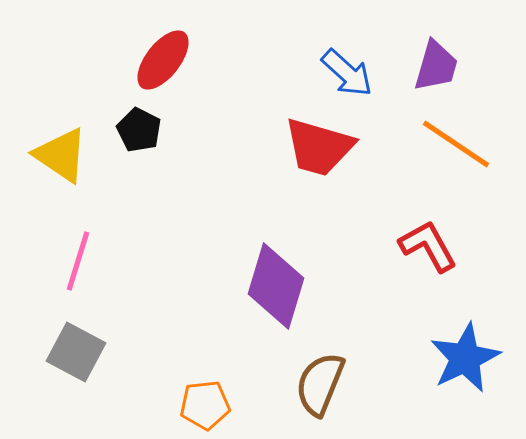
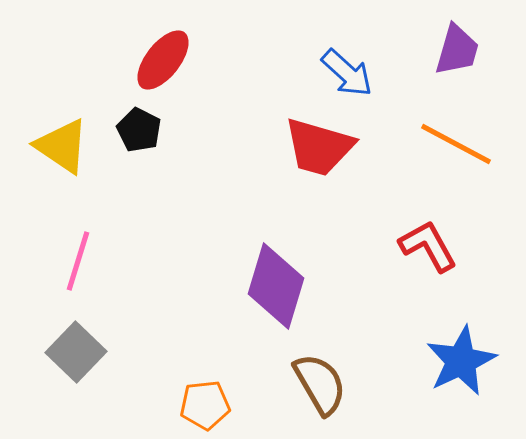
purple trapezoid: moved 21 px right, 16 px up
orange line: rotated 6 degrees counterclockwise
yellow triangle: moved 1 px right, 9 px up
gray square: rotated 16 degrees clockwise
blue star: moved 4 px left, 3 px down
brown semicircle: rotated 128 degrees clockwise
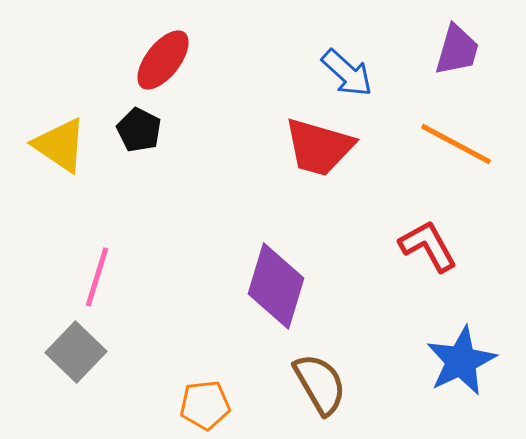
yellow triangle: moved 2 px left, 1 px up
pink line: moved 19 px right, 16 px down
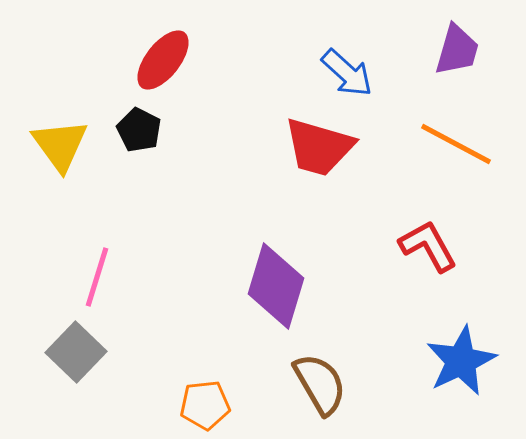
yellow triangle: rotated 20 degrees clockwise
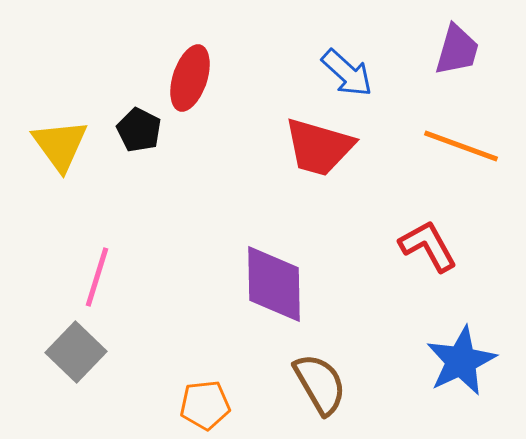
red ellipse: moved 27 px right, 18 px down; rotated 20 degrees counterclockwise
orange line: moved 5 px right, 2 px down; rotated 8 degrees counterclockwise
purple diamond: moved 2 px left, 2 px up; rotated 18 degrees counterclockwise
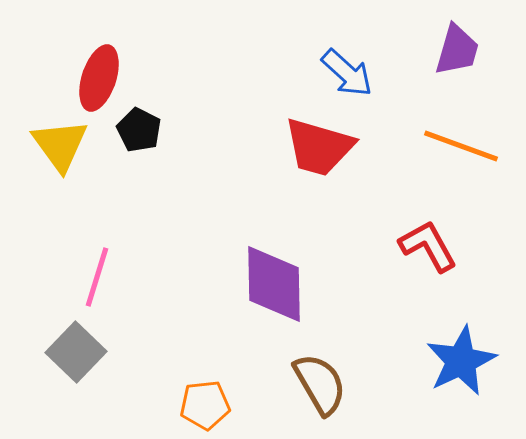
red ellipse: moved 91 px left
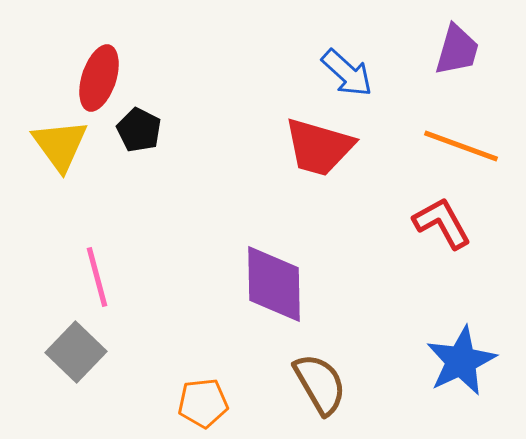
red L-shape: moved 14 px right, 23 px up
pink line: rotated 32 degrees counterclockwise
orange pentagon: moved 2 px left, 2 px up
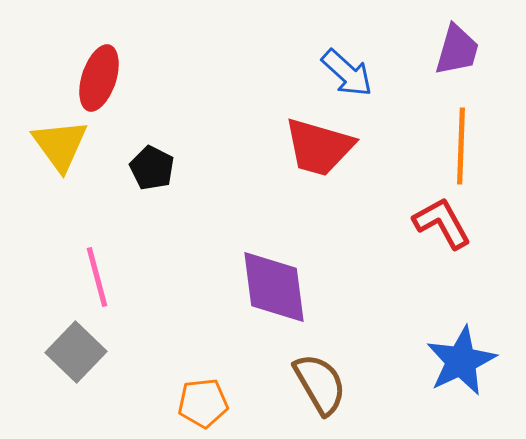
black pentagon: moved 13 px right, 38 px down
orange line: rotated 72 degrees clockwise
purple diamond: moved 3 px down; rotated 6 degrees counterclockwise
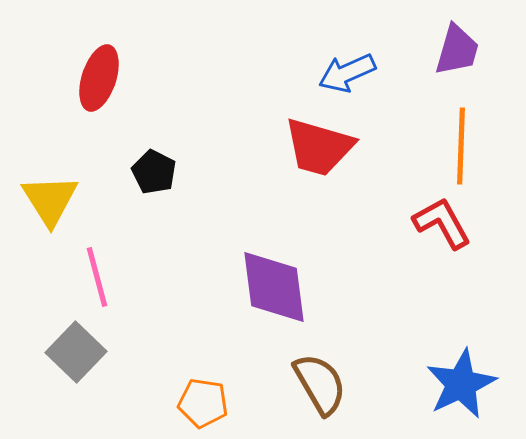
blue arrow: rotated 114 degrees clockwise
yellow triangle: moved 10 px left, 55 px down; rotated 4 degrees clockwise
black pentagon: moved 2 px right, 4 px down
blue star: moved 23 px down
orange pentagon: rotated 15 degrees clockwise
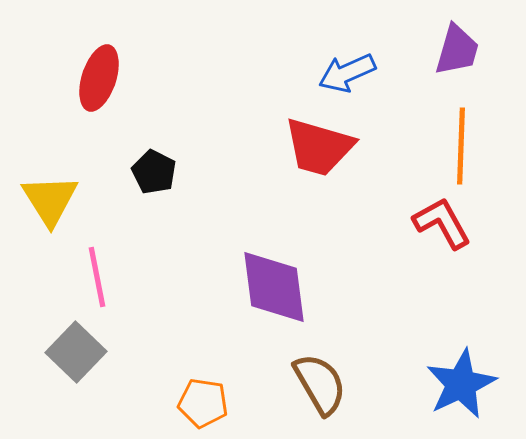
pink line: rotated 4 degrees clockwise
